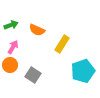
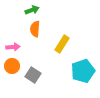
green arrow: moved 21 px right, 15 px up
orange semicircle: moved 2 px left, 1 px up; rotated 70 degrees clockwise
pink arrow: rotated 56 degrees clockwise
orange circle: moved 2 px right, 1 px down
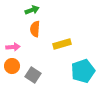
yellow rectangle: rotated 42 degrees clockwise
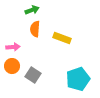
yellow rectangle: moved 6 px up; rotated 36 degrees clockwise
cyan pentagon: moved 5 px left, 8 px down
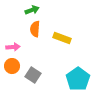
cyan pentagon: rotated 15 degrees counterclockwise
